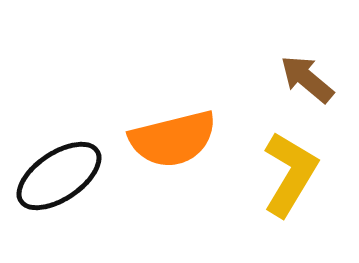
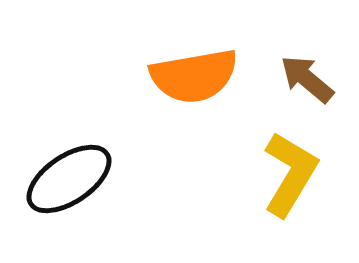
orange semicircle: moved 21 px right, 63 px up; rotated 4 degrees clockwise
black ellipse: moved 10 px right, 3 px down
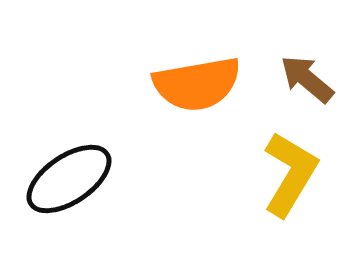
orange semicircle: moved 3 px right, 8 px down
